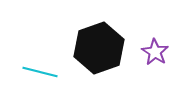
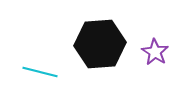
black hexagon: moved 1 px right, 4 px up; rotated 15 degrees clockwise
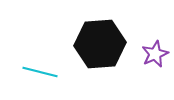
purple star: moved 2 px down; rotated 16 degrees clockwise
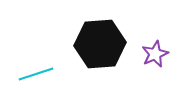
cyan line: moved 4 px left, 2 px down; rotated 32 degrees counterclockwise
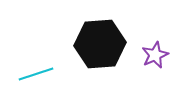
purple star: moved 1 px down
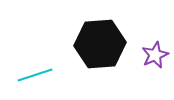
cyan line: moved 1 px left, 1 px down
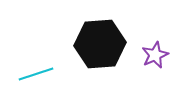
cyan line: moved 1 px right, 1 px up
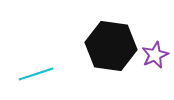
black hexagon: moved 11 px right, 2 px down; rotated 12 degrees clockwise
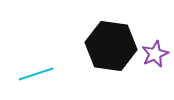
purple star: moved 1 px up
